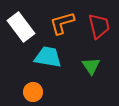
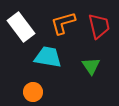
orange L-shape: moved 1 px right
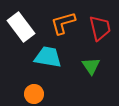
red trapezoid: moved 1 px right, 2 px down
orange circle: moved 1 px right, 2 px down
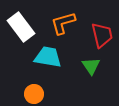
red trapezoid: moved 2 px right, 7 px down
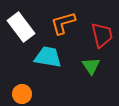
orange circle: moved 12 px left
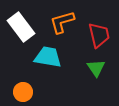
orange L-shape: moved 1 px left, 1 px up
red trapezoid: moved 3 px left
green triangle: moved 5 px right, 2 px down
orange circle: moved 1 px right, 2 px up
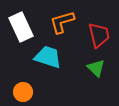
white rectangle: rotated 12 degrees clockwise
cyan trapezoid: rotated 8 degrees clockwise
green triangle: rotated 12 degrees counterclockwise
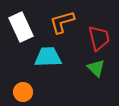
red trapezoid: moved 3 px down
cyan trapezoid: rotated 20 degrees counterclockwise
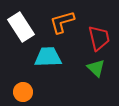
white rectangle: rotated 8 degrees counterclockwise
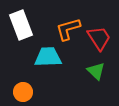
orange L-shape: moved 6 px right, 7 px down
white rectangle: moved 2 px up; rotated 12 degrees clockwise
red trapezoid: rotated 20 degrees counterclockwise
green triangle: moved 3 px down
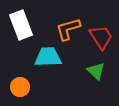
red trapezoid: moved 2 px right, 1 px up
orange circle: moved 3 px left, 5 px up
